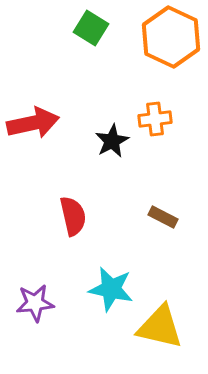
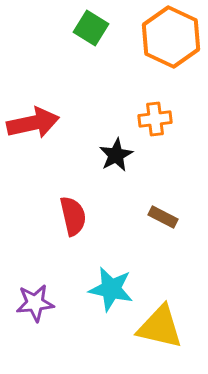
black star: moved 4 px right, 14 px down
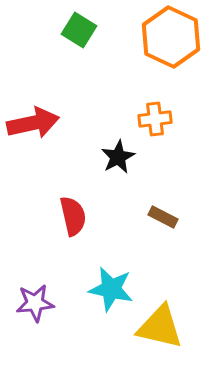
green square: moved 12 px left, 2 px down
black star: moved 2 px right, 2 px down
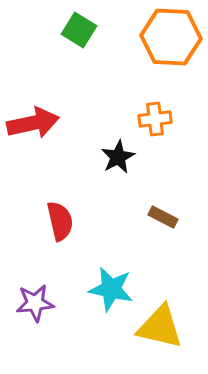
orange hexagon: rotated 22 degrees counterclockwise
red semicircle: moved 13 px left, 5 px down
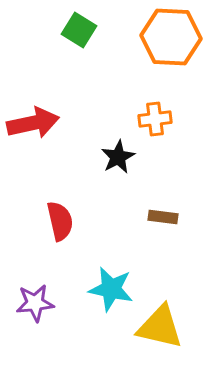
brown rectangle: rotated 20 degrees counterclockwise
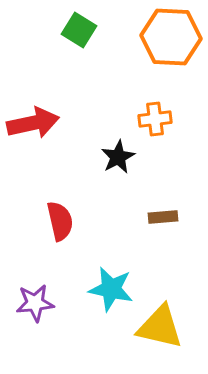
brown rectangle: rotated 12 degrees counterclockwise
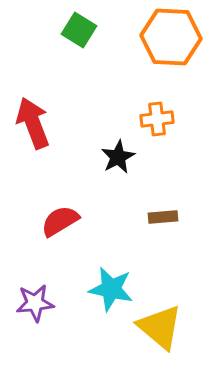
orange cross: moved 2 px right
red arrow: rotated 99 degrees counterclockwise
red semicircle: rotated 108 degrees counterclockwise
yellow triangle: rotated 27 degrees clockwise
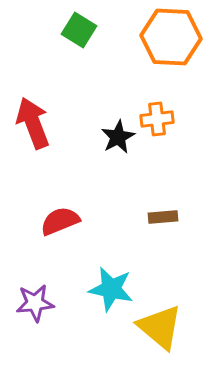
black star: moved 20 px up
red semicircle: rotated 9 degrees clockwise
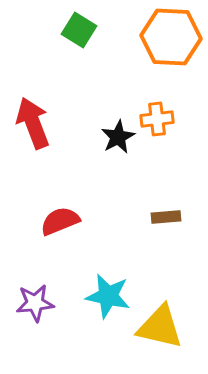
brown rectangle: moved 3 px right
cyan star: moved 3 px left, 7 px down
yellow triangle: rotated 27 degrees counterclockwise
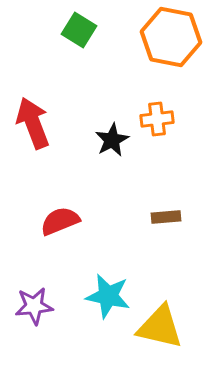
orange hexagon: rotated 8 degrees clockwise
black star: moved 6 px left, 3 px down
purple star: moved 1 px left, 3 px down
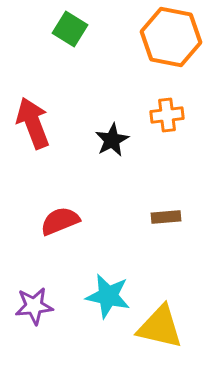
green square: moved 9 px left, 1 px up
orange cross: moved 10 px right, 4 px up
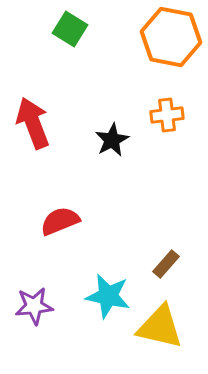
brown rectangle: moved 47 px down; rotated 44 degrees counterclockwise
